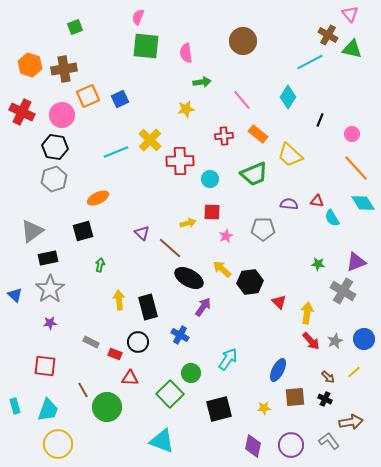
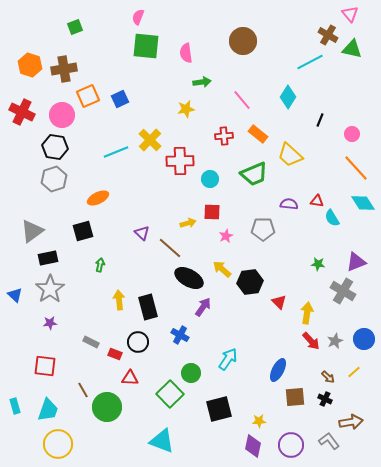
yellow star at (264, 408): moved 5 px left, 13 px down
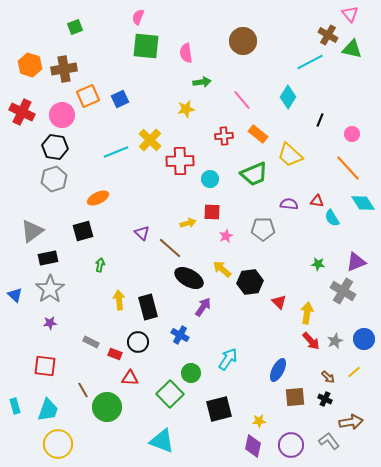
orange line at (356, 168): moved 8 px left
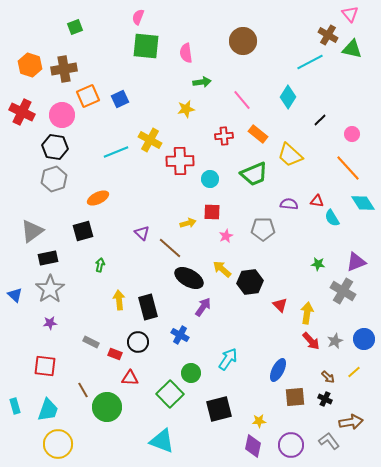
black line at (320, 120): rotated 24 degrees clockwise
yellow cross at (150, 140): rotated 15 degrees counterclockwise
red triangle at (279, 302): moved 1 px right, 3 px down
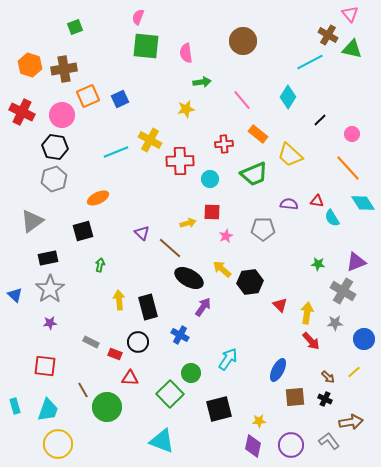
red cross at (224, 136): moved 8 px down
gray triangle at (32, 231): moved 10 px up
gray star at (335, 341): moved 18 px up; rotated 21 degrees clockwise
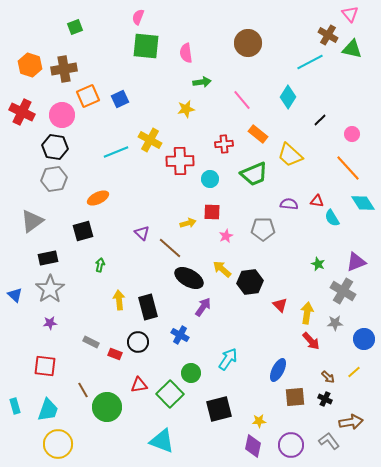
brown circle at (243, 41): moved 5 px right, 2 px down
gray hexagon at (54, 179): rotated 10 degrees clockwise
green star at (318, 264): rotated 16 degrees clockwise
red triangle at (130, 378): moved 9 px right, 7 px down; rotated 12 degrees counterclockwise
